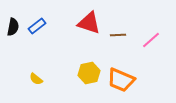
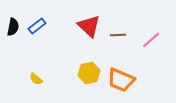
red triangle: moved 3 px down; rotated 25 degrees clockwise
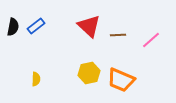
blue rectangle: moved 1 px left
yellow semicircle: rotated 128 degrees counterclockwise
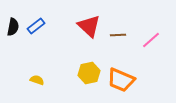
yellow semicircle: moved 1 px right, 1 px down; rotated 72 degrees counterclockwise
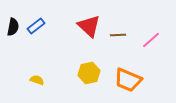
orange trapezoid: moved 7 px right
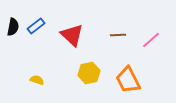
red triangle: moved 17 px left, 9 px down
orange trapezoid: rotated 40 degrees clockwise
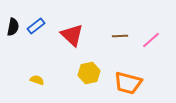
brown line: moved 2 px right, 1 px down
orange trapezoid: moved 3 px down; rotated 48 degrees counterclockwise
